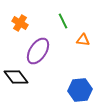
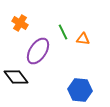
green line: moved 11 px down
orange triangle: moved 1 px up
blue hexagon: rotated 10 degrees clockwise
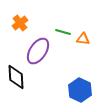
orange cross: rotated 21 degrees clockwise
green line: rotated 49 degrees counterclockwise
black diamond: rotated 35 degrees clockwise
blue hexagon: rotated 20 degrees clockwise
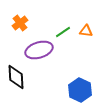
green line: rotated 49 degrees counterclockwise
orange triangle: moved 3 px right, 8 px up
purple ellipse: moved 1 px right, 1 px up; rotated 40 degrees clockwise
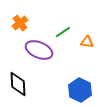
orange triangle: moved 1 px right, 11 px down
purple ellipse: rotated 40 degrees clockwise
black diamond: moved 2 px right, 7 px down
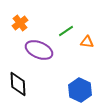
green line: moved 3 px right, 1 px up
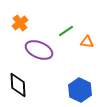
black diamond: moved 1 px down
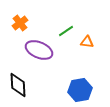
blue hexagon: rotated 25 degrees clockwise
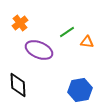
green line: moved 1 px right, 1 px down
